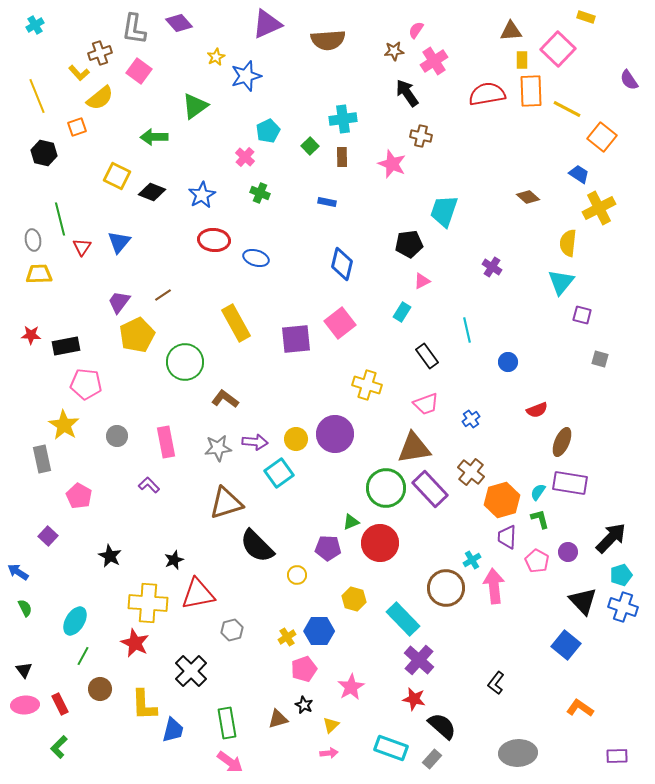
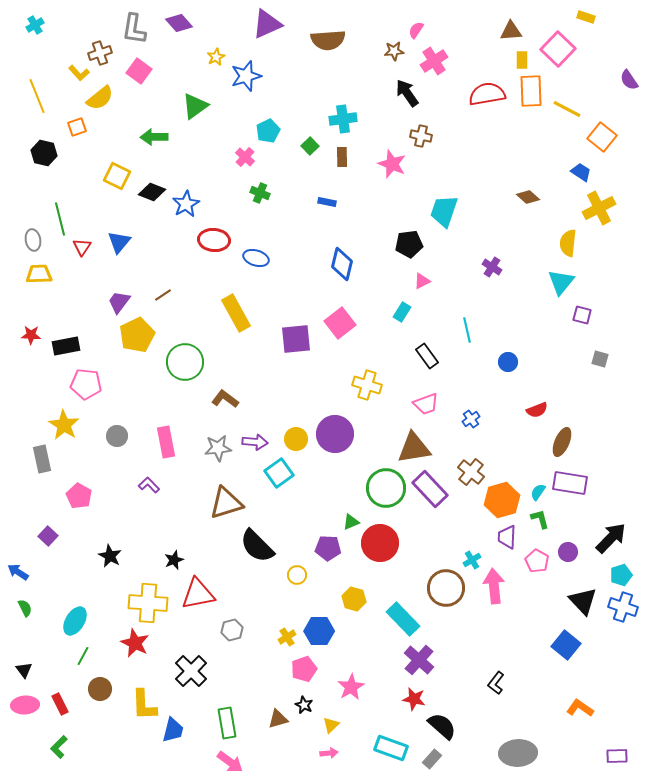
blue trapezoid at (579, 174): moved 2 px right, 2 px up
blue star at (202, 195): moved 16 px left, 9 px down
yellow rectangle at (236, 323): moved 10 px up
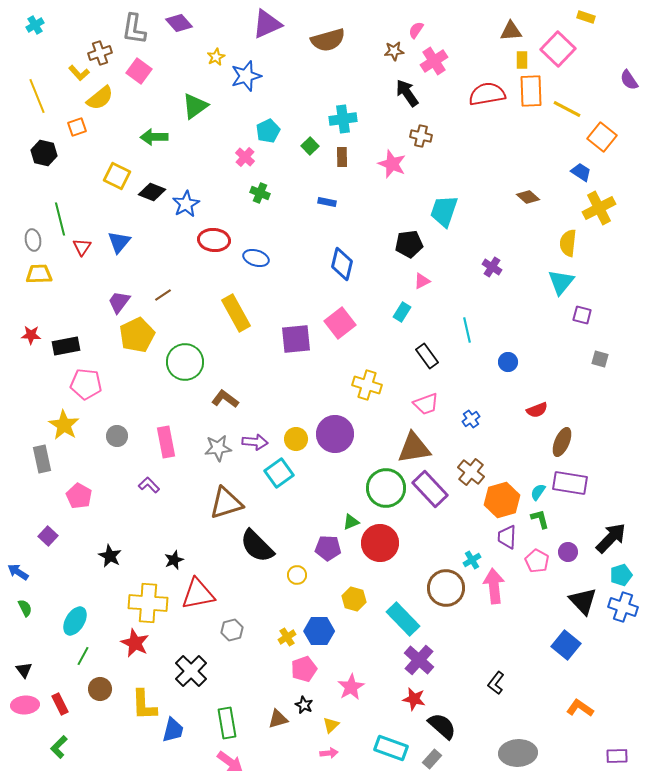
brown semicircle at (328, 40): rotated 12 degrees counterclockwise
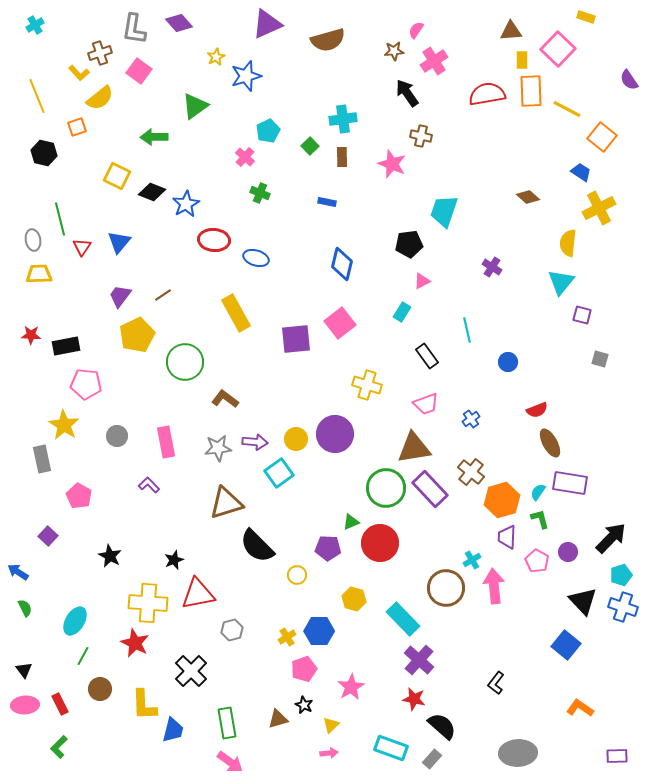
purple trapezoid at (119, 302): moved 1 px right, 6 px up
brown ellipse at (562, 442): moved 12 px left, 1 px down; rotated 52 degrees counterclockwise
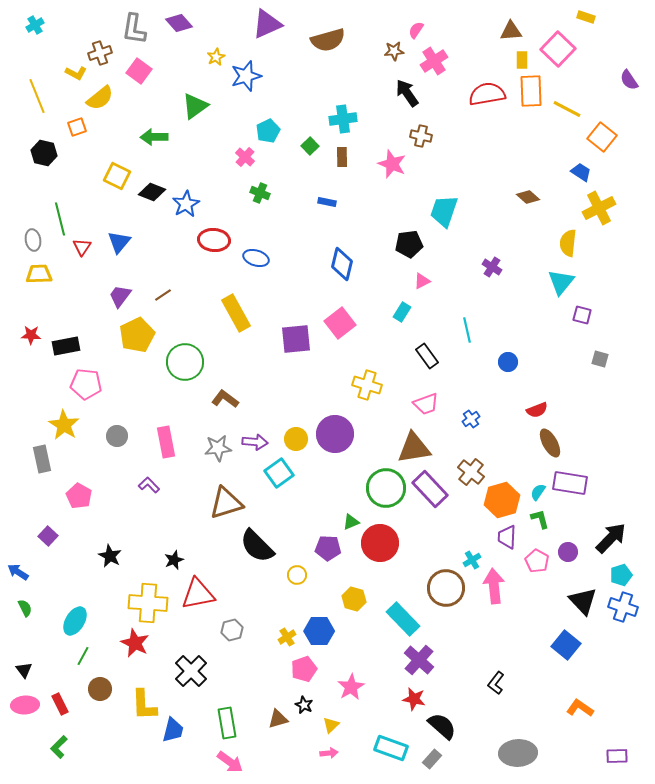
yellow L-shape at (79, 73): moved 3 px left; rotated 20 degrees counterclockwise
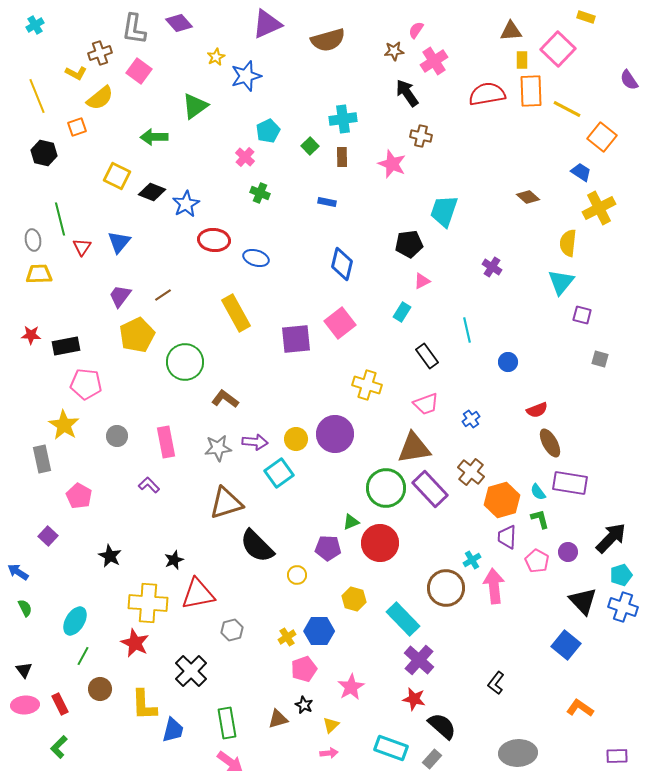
cyan semicircle at (538, 492): rotated 72 degrees counterclockwise
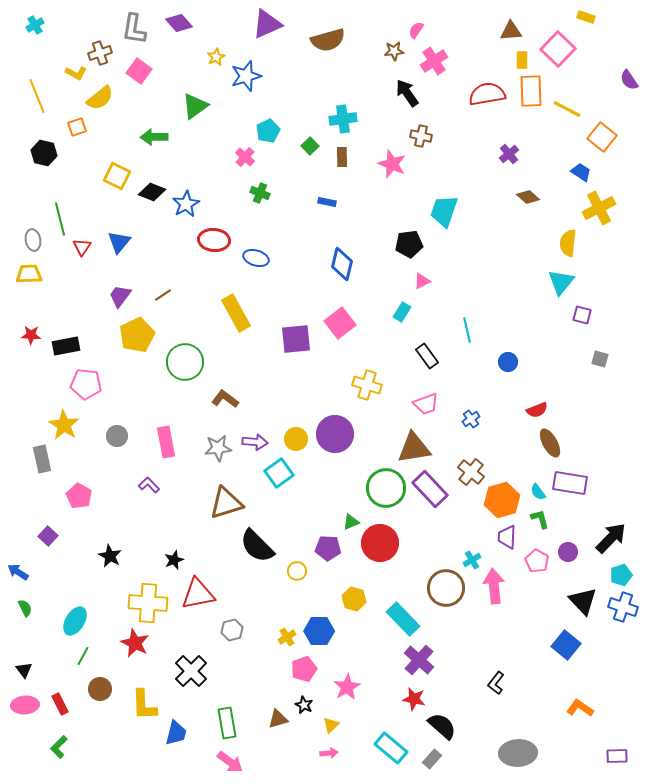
purple cross at (492, 267): moved 17 px right, 113 px up; rotated 18 degrees clockwise
yellow trapezoid at (39, 274): moved 10 px left
yellow circle at (297, 575): moved 4 px up
pink star at (351, 687): moved 4 px left
blue trapezoid at (173, 730): moved 3 px right, 3 px down
cyan rectangle at (391, 748): rotated 20 degrees clockwise
